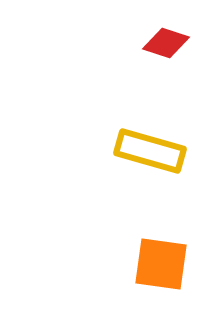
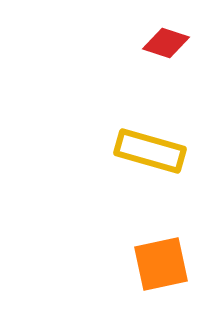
orange square: rotated 20 degrees counterclockwise
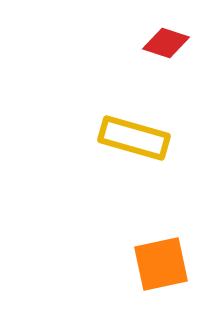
yellow rectangle: moved 16 px left, 13 px up
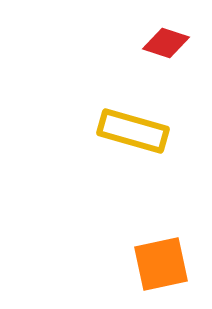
yellow rectangle: moved 1 px left, 7 px up
